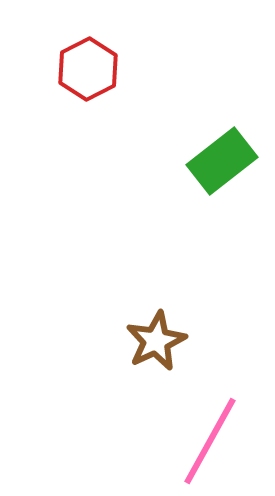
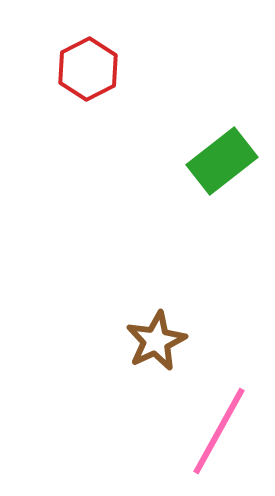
pink line: moved 9 px right, 10 px up
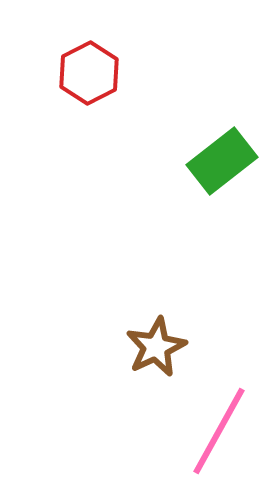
red hexagon: moved 1 px right, 4 px down
brown star: moved 6 px down
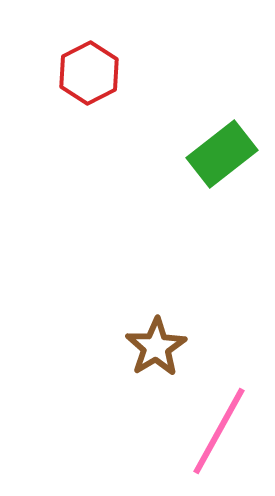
green rectangle: moved 7 px up
brown star: rotated 6 degrees counterclockwise
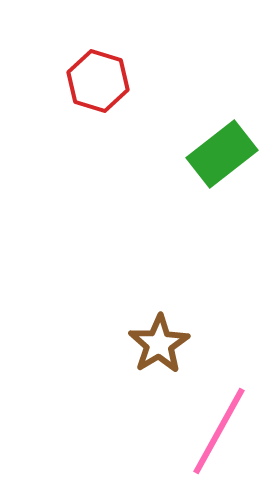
red hexagon: moved 9 px right, 8 px down; rotated 16 degrees counterclockwise
brown star: moved 3 px right, 3 px up
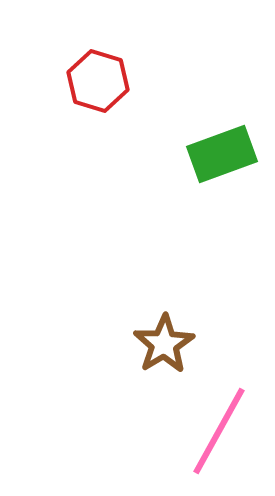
green rectangle: rotated 18 degrees clockwise
brown star: moved 5 px right
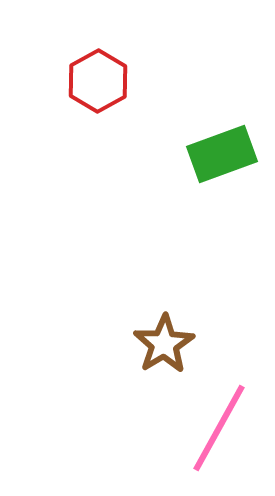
red hexagon: rotated 14 degrees clockwise
pink line: moved 3 px up
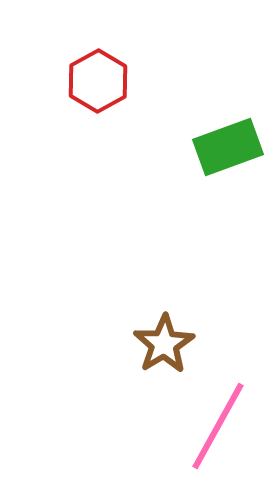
green rectangle: moved 6 px right, 7 px up
pink line: moved 1 px left, 2 px up
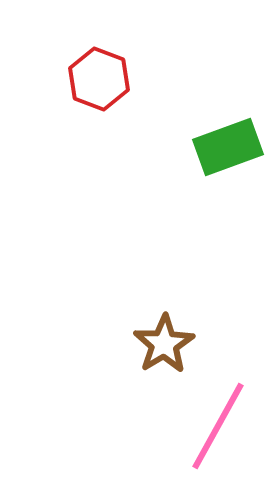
red hexagon: moved 1 px right, 2 px up; rotated 10 degrees counterclockwise
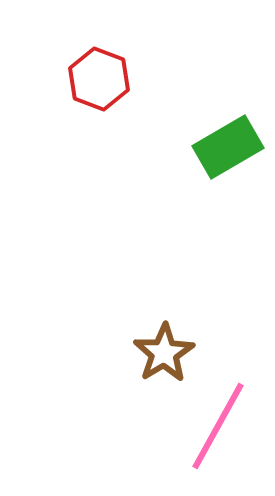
green rectangle: rotated 10 degrees counterclockwise
brown star: moved 9 px down
